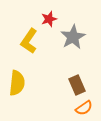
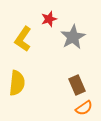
yellow L-shape: moved 6 px left, 2 px up
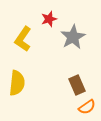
orange semicircle: moved 3 px right, 1 px up
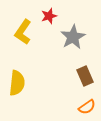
red star: moved 3 px up
yellow L-shape: moved 7 px up
brown rectangle: moved 8 px right, 9 px up
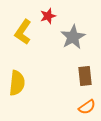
red star: moved 1 px left
brown rectangle: rotated 18 degrees clockwise
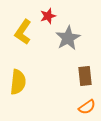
gray star: moved 5 px left, 1 px down
yellow semicircle: moved 1 px right, 1 px up
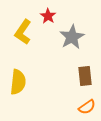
red star: rotated 21 degrees counterclockwise
gray star: moved 4 px right, 1 px up
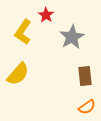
red star: moved 2 px left, 1 px up
yellow semicircle: moved 8 px up; rotated 35 degrees clockwise
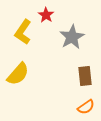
orange semicircle: moved 1 px left
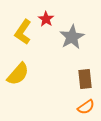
red star: moved 4 px down
brown rectangle: moved 3 px down
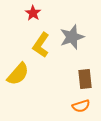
red star: moved 13 px left, 6 px up
yellow L-shape: moved 18 px right, 13 px down
gray star: rotated 10 degrees clockwise
orange semicircle: moved 5 px left, 1 px up; rotated 18 degrees clockwise
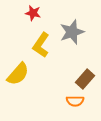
red star: rotated 21 degrees counterclockwise
gray star: moved 5 px up
brown rectangle: rotated 48 degrees clockwise
orange semicircle: moved 6 px left, 5 px up; rotated 18 degrees clockwise
